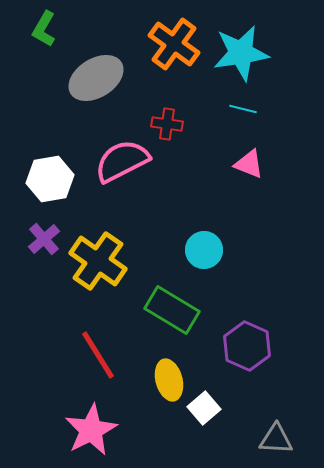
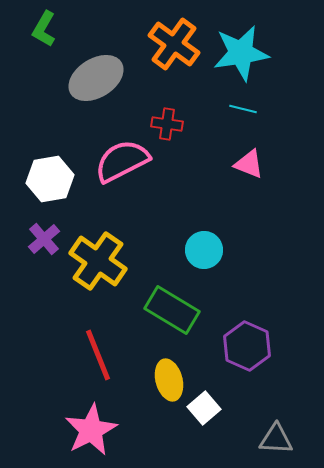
red line: rotated 10 degrees clockwise
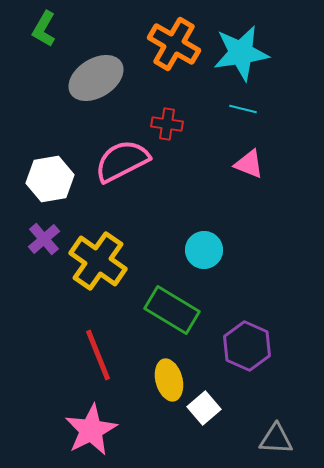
orange cross: rotated 6 degrees counterclockwise
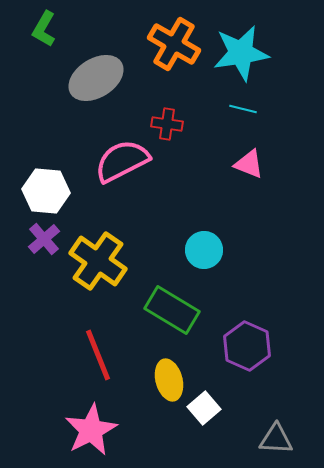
white hexagon: moved 4 px left, 12 px down; rotated 15 degrees clockwise
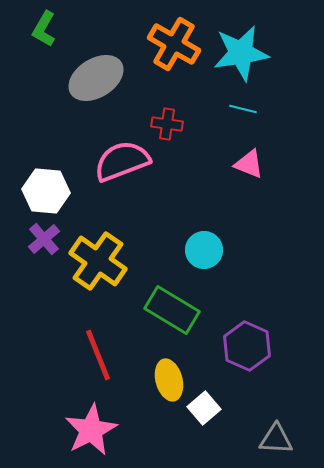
pink semicircle: rotated 6 degrees clockwise
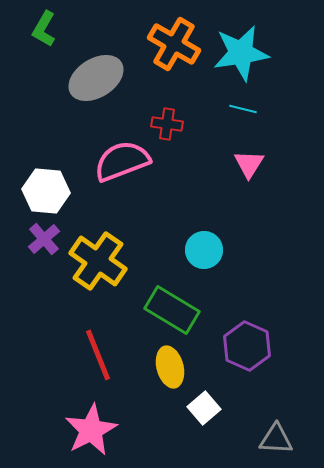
pink triangle: rotated 40 degrees clockwise
yellow ellipse: moved 1 px right, 13 px up
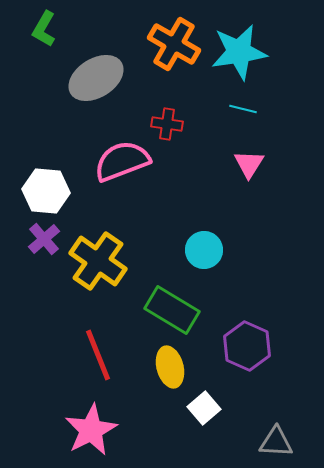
cyan star: moved 2 px left, 1 px up
gray triangle: moved 3 px down
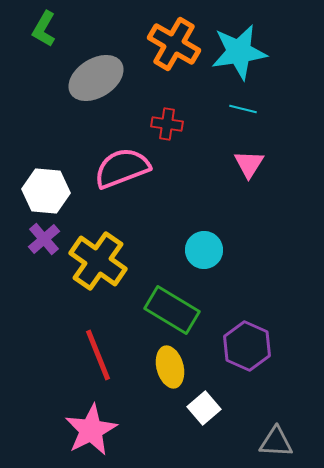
pink semicircle: moved 7 px down
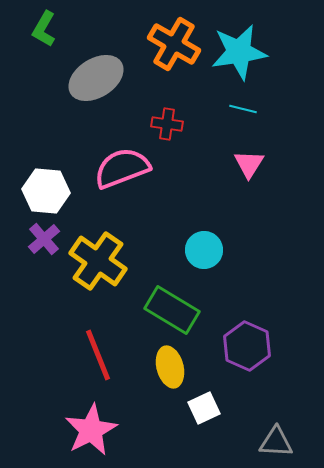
white square: rotated 16 degrees clockwise
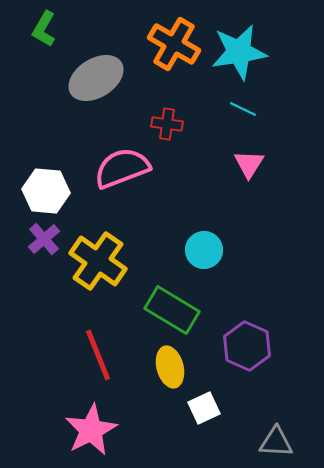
cyan line: rotated 12 degrees clockwise
